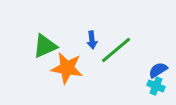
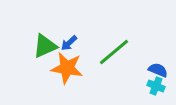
blue arrow: moved 23 px left, 3 px down; rotated 54 degrees clockwise
green line: moved 2 px left, 2 px down
blue semicircle: rotated 54 degrees clockwise
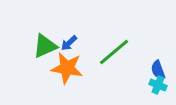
blue semicircle: rotated 132 degrees counterclockwise
cyan cross: moved 2 px right, 1 px up
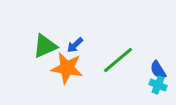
blue arrow: moved 6 px right, 2 px down
green line: moved 4 px right, 8 px down
blue semicircle: rotated 12 degrees counterclockwise
